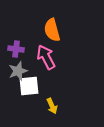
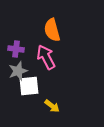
yellow arrow: rotated 28 degrees counterclockwise
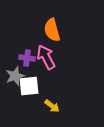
purple cross: moved 11 px right, 9 px down
gray star: moved 3 px left, 5 px down
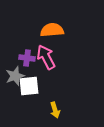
orange semicircle: rotated 100 degrees clockwise
yellow arrow: moved 3 px right, 4 px down; rotated 35 degrees clockwise
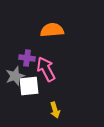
pink arrow: moved 12 px down
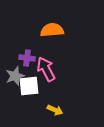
yellow arrow: rotated 49 degrees counterclockwise
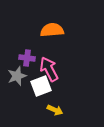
pink arrow: moved 3 px right
gray star: moved 2 px right
white square: moved 12 px right; rotated 15 degrees counterclockwise
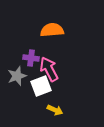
purple cross: moved 4 px right
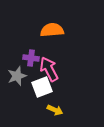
white square: moved 1 px right, 1 px down
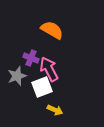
orange semicircle: rotated 35 degrees clockwise
purple cross: rotated 14 degrees clockwise
